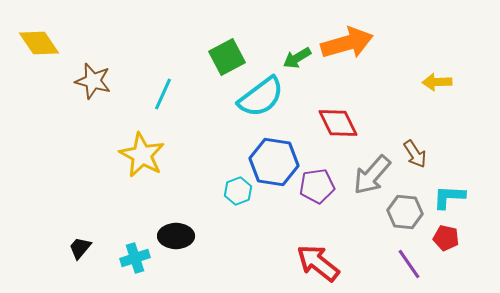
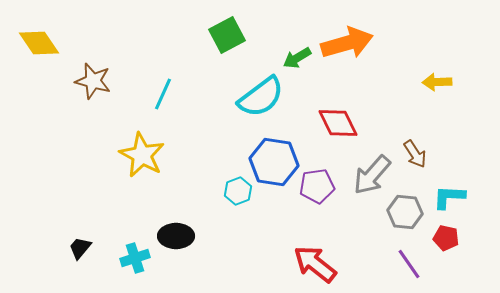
green square: moved 22 px up
red arrow: moved 3 px left, 1 px down
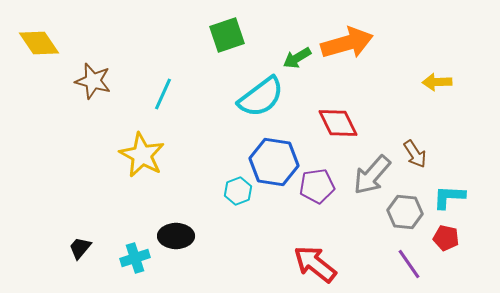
green square: rotated 9 degrees clockwise
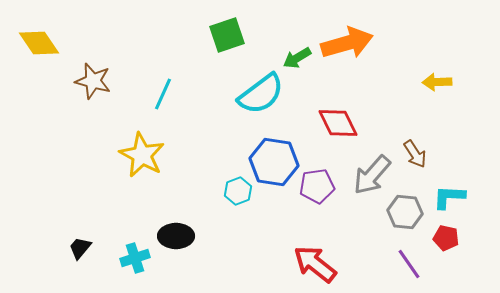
cyan semicircle: moved 3 px up
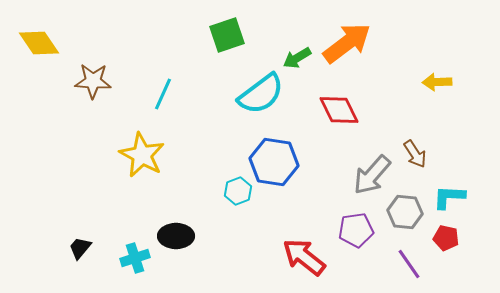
orange arrow: rotated 21 degrees counterclockwise
brown star: rotated 12 degrees counterclockwise
red diamond: moved 1 px right, 13 px up
purple pentagon: moved 39 px right, 44 px down
red arrow: moved 11 px left, 7 px up
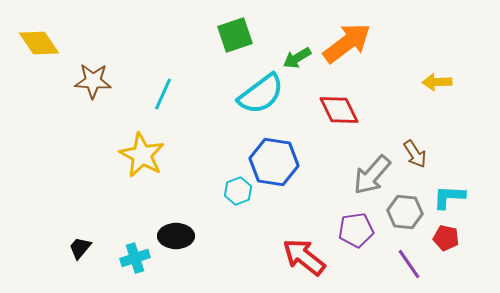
green square: moved 8 px right
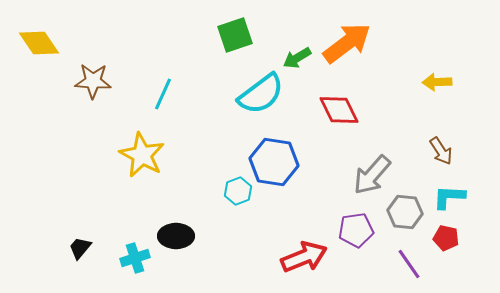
brown arrow: moved 26 px right, 3 px up
red arrow: rotated 120 degrees clockwise
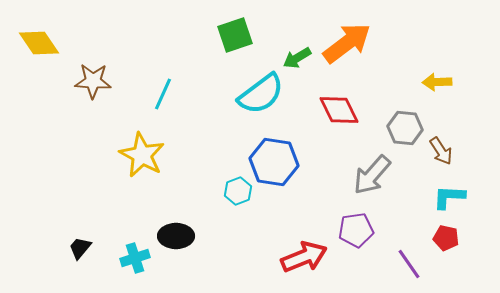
gray hexagon: moved 84 px up
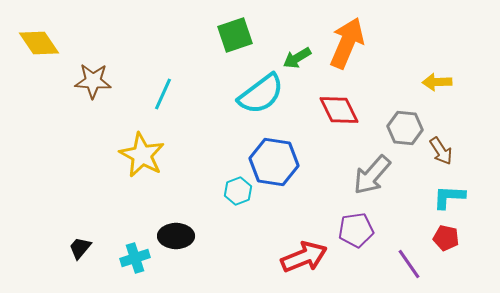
orange arrow: rotated 30 degrees counterclockwise
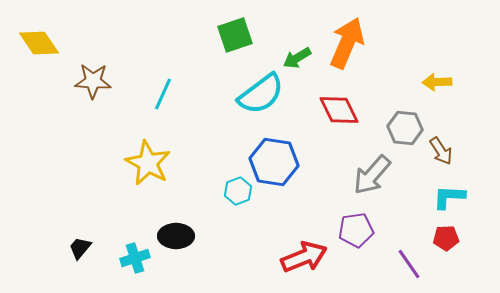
yellow star: moved 6 px right, 8 px down
red pentagon: rotated 15 degrees counterclockwise
